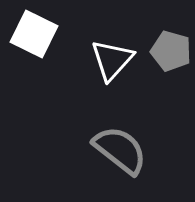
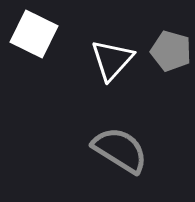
gray semicircle: rotated 6 degrees counterclockwise
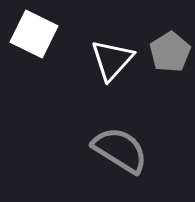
gray pentagon: moved 1 px left, 1 px down; rotated 24 degrees clockwise
